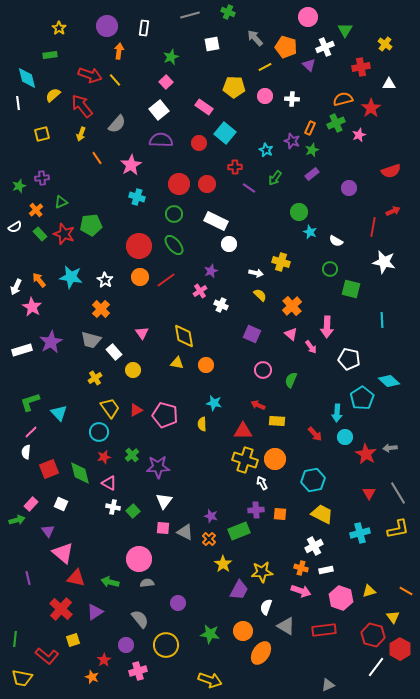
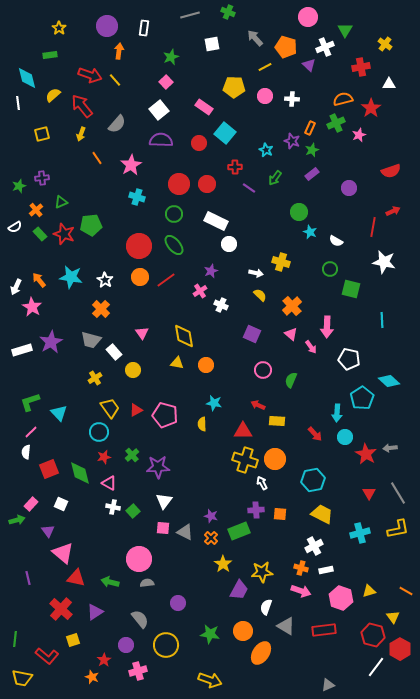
orange cross at (209, 539): moved 2 px right, 1 px up
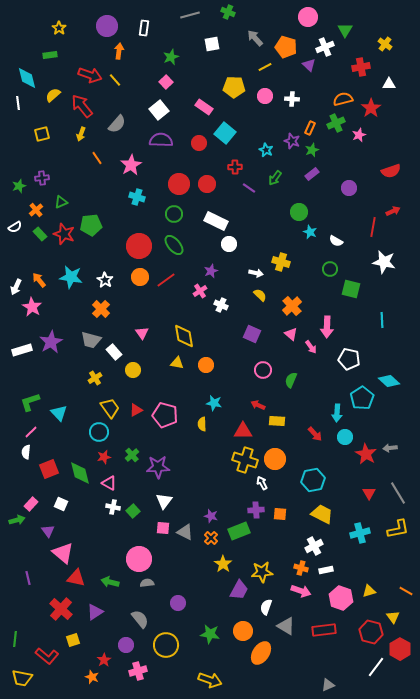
red hexagon at (373, 635): moved 2 px left, 3 px up
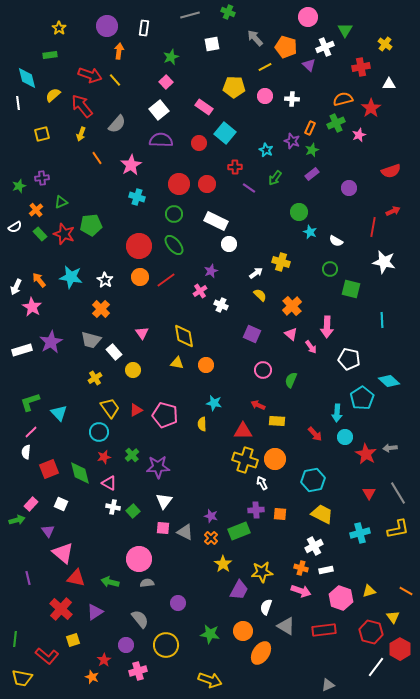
white arrow at (256, 273): rotated 48 degrees counterclockwise
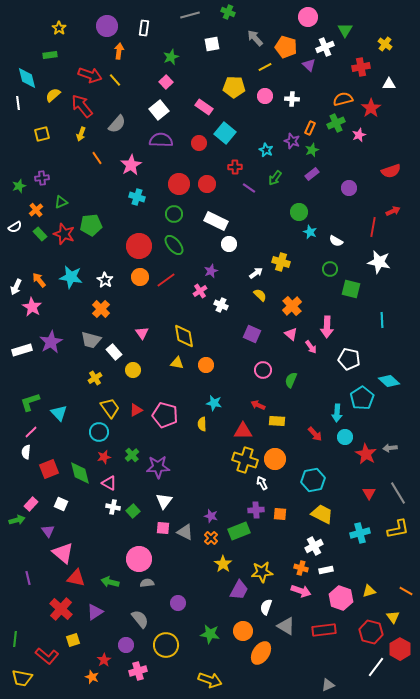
white star at (384, 262): moved 5 px left
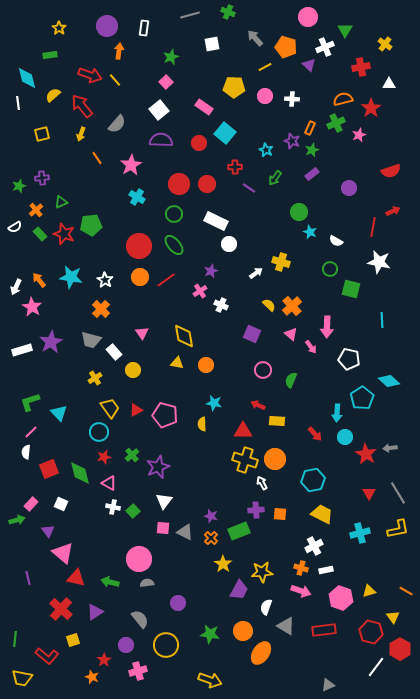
cyan cross at (137, 197): rotated 14 degrees clockwise
yellow semicircle at (260, 295): moved 9 px right, 10 px down
purple star at (158, 467): rotated 20 degrees counterclockwise
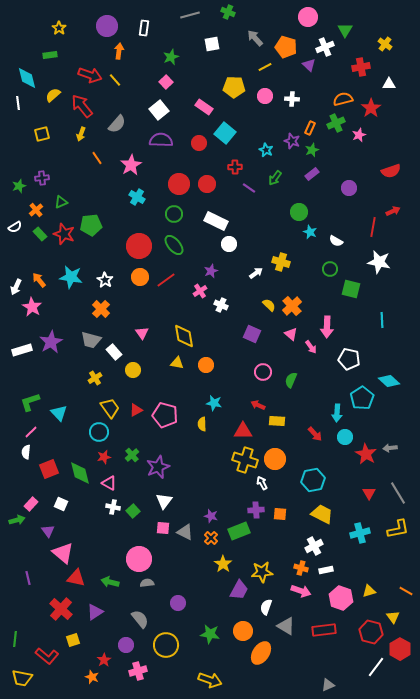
pink circle at (263, 370): moved 2 px down
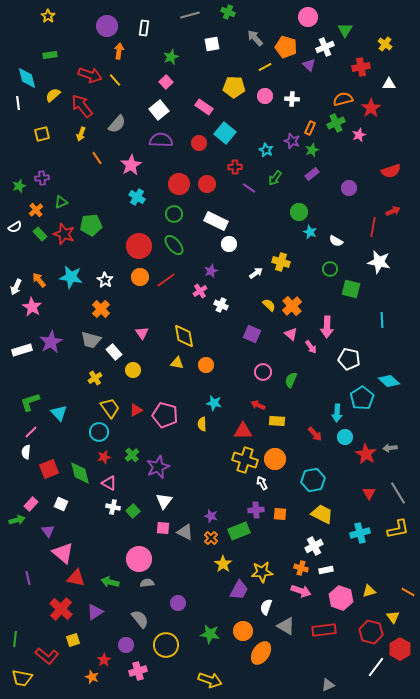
yellow star at (59, 28): moved 11 px left, 12 px up
orange line at (406, 591): moved 2 px right, 1 px down
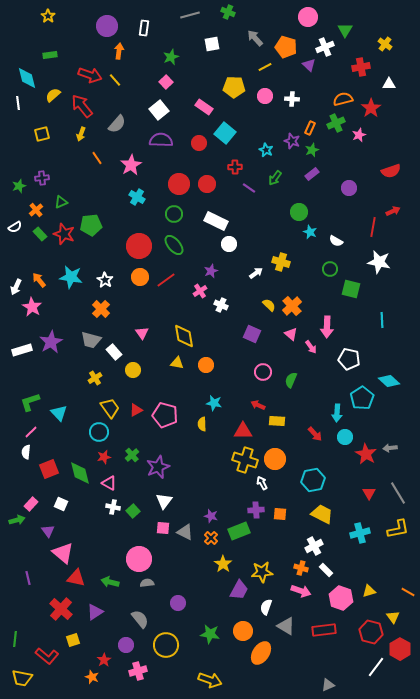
white rectangle at (326, 570): rotated 56 degrees clockwise
